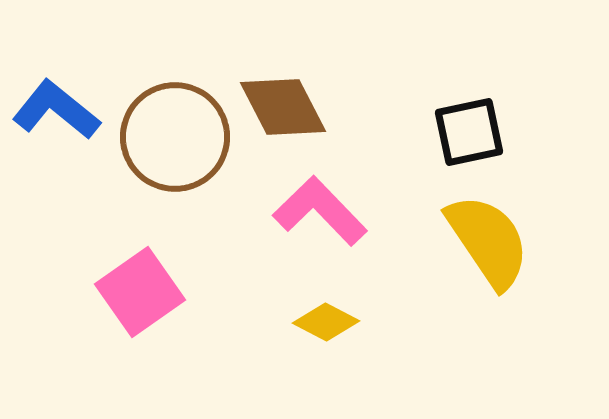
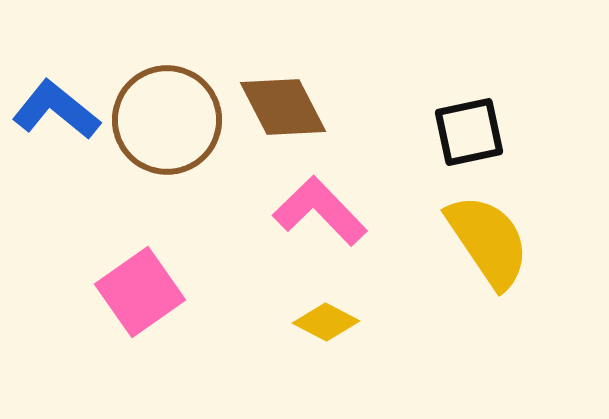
brown circle: moved 8 px left, 17 px up
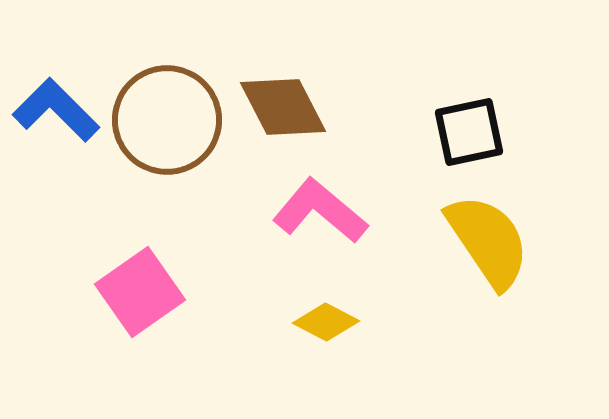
blue L-shape: rotated 6 degrees clockwise
pink L-shape: rotated 6 degrees counterclockwise
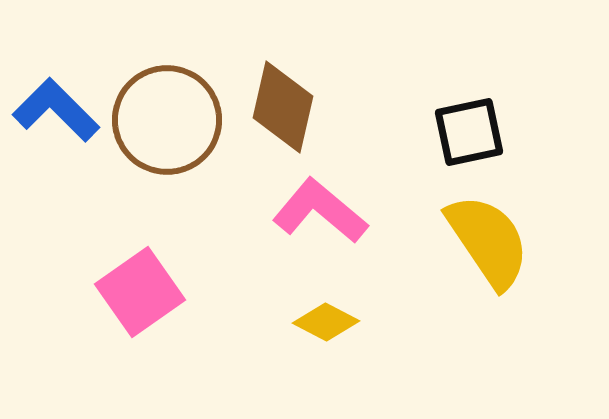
brown diamond: rotated 40 degrees clockwise
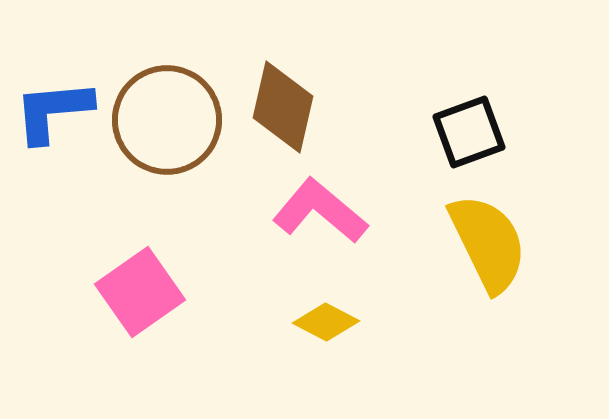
blue L-shape: moved 3 px left, 1 px down; rotated 50 degrees counterclockwise
black square: rotated 8 degrees counterclockwise
yellow semicircle: moved 2 px down; rotated 8 degrees clockwise
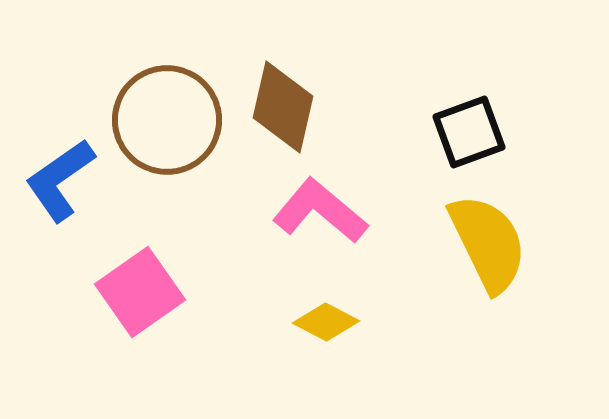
blue L-shape: moved 7 px right, 69 px down; rotated 30 degrees counterclockwise
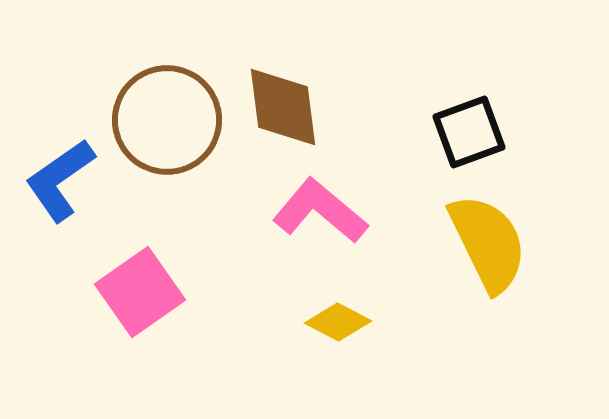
brown diamond: rotated 20 degrees counterclockwise
yellow diamond: moved 12 px right
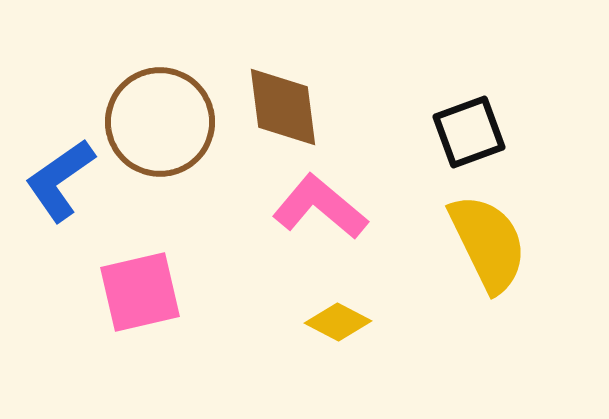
brown circle: moved 7 px left, 2 px down
pink L-shape: moved 4 px up
pink square: rotated 22 degrees clockwise
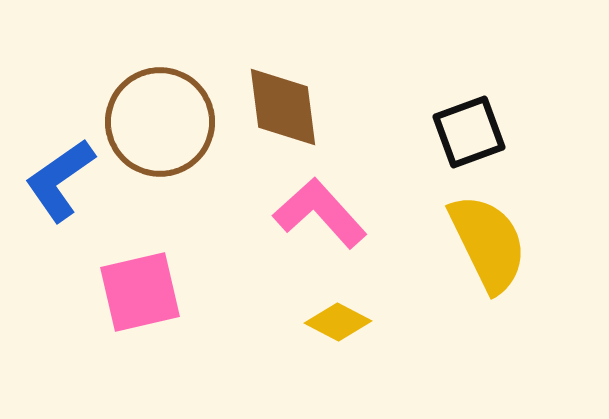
pink L-shape: moved 6 px down; rotated 8 degrees clockwise
